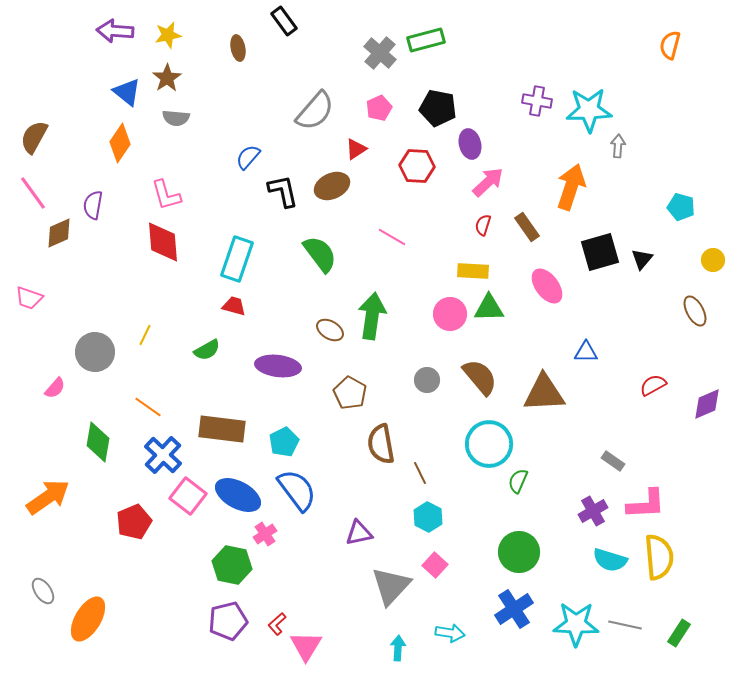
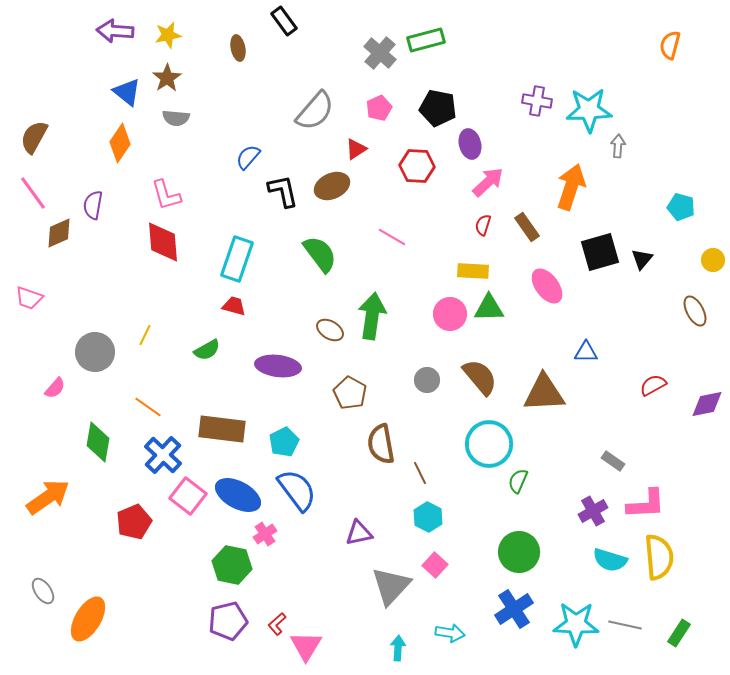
purple diamond at (707, 404): rotated 12 degrees clockwise
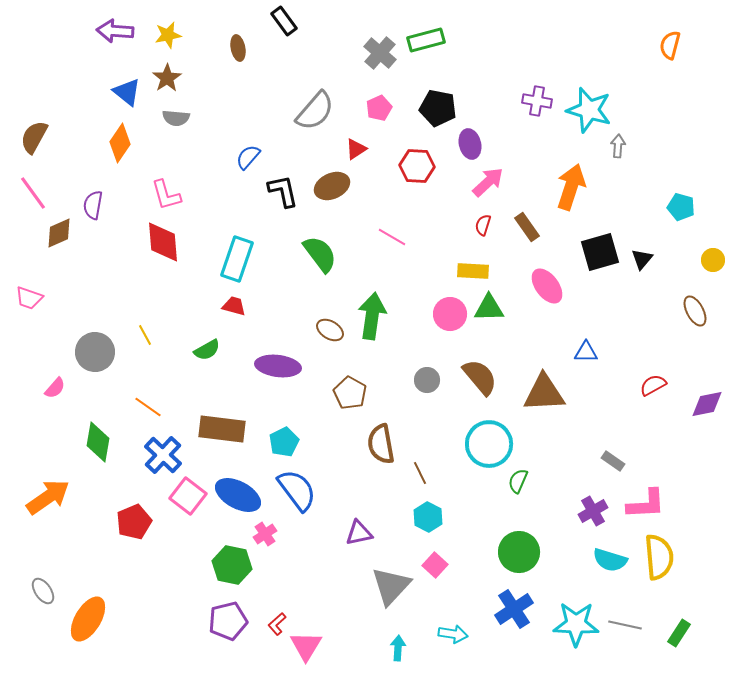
cyan star at (589, 110): rotated 18 degrees clockwise
yellow line at (145, 335): rotated 55 degrees counterclockwise
cyan arrow at (450, 633): moved 3 px right, 1 px down
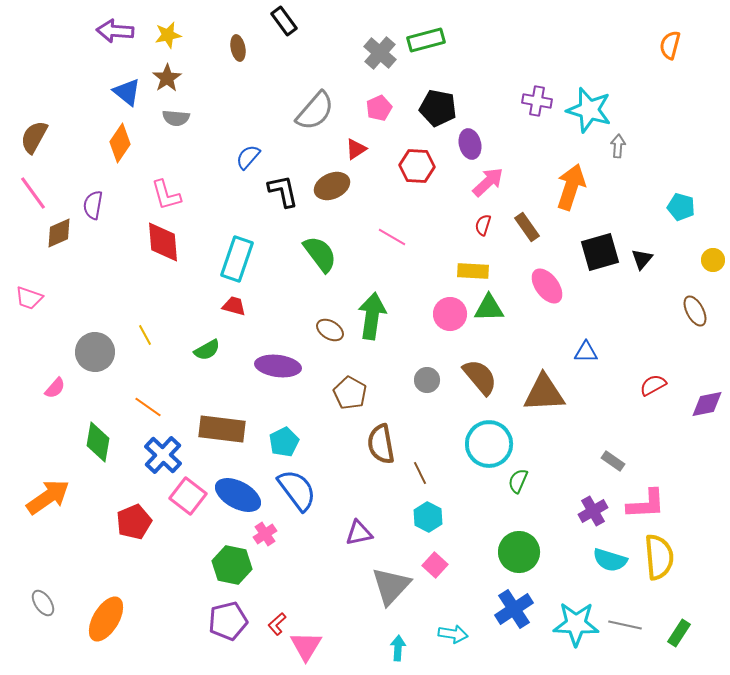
gray ellipse at (43, 591): moved 12 px down
orange ellipse at (88, 619): moved 18 px right
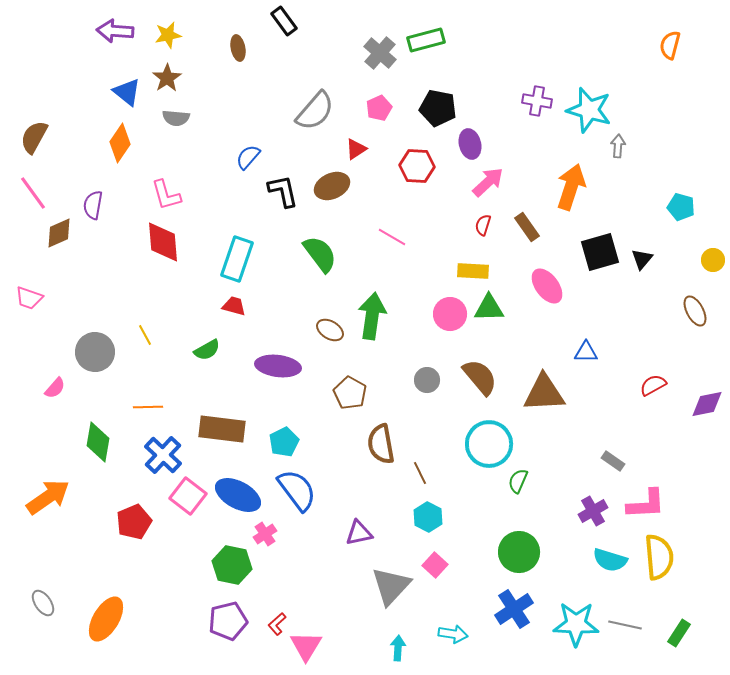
orange line at (148, 407): rotated 36 degrees counterclockwise
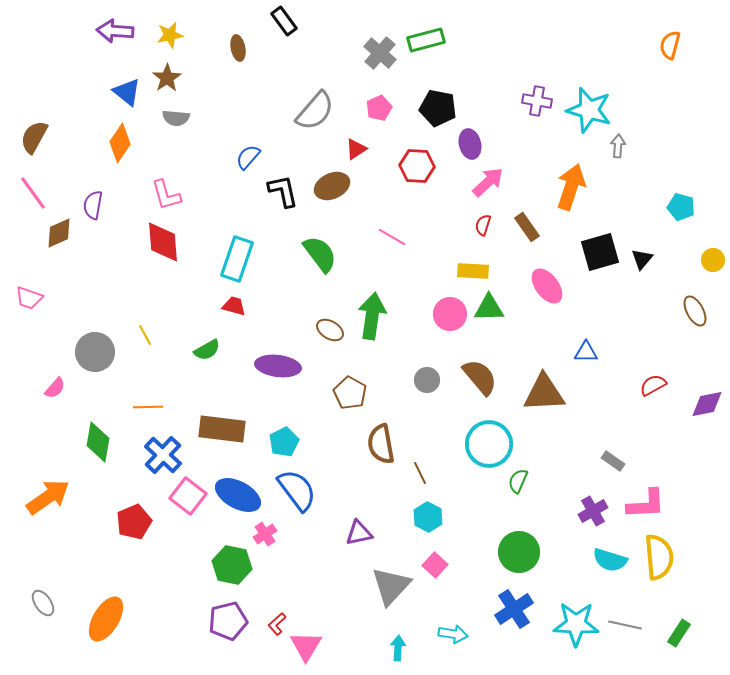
yellow star at (168, 35): moved 2 px right
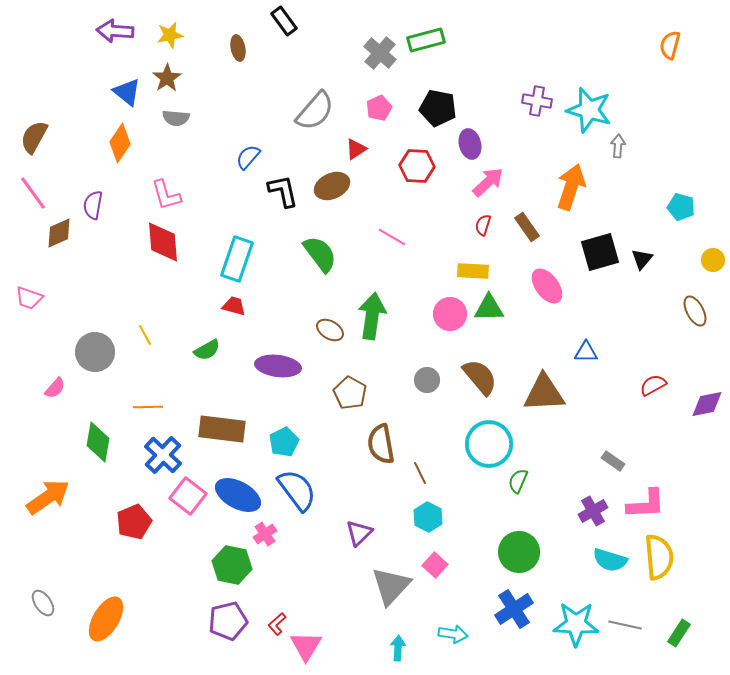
purple triangle at (359, 533): rotated 32 degrees counterclockwise
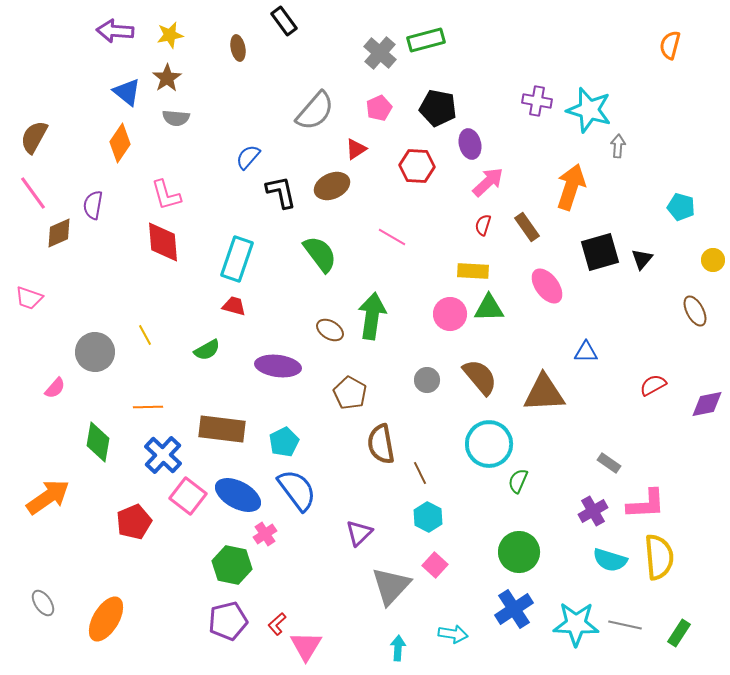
black L-shape at (283, 191): moved 2 px left, 1 px down
gray rectangle at (613, 461): moved 4 px left, 2 px down
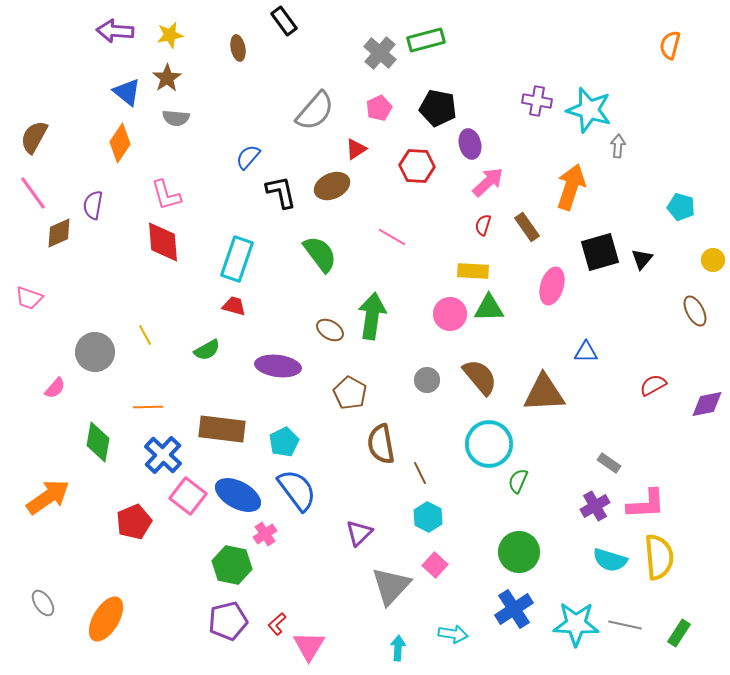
pink ellipse at (547, 286): moved 5 px right; rotated 54 degrees clockwise
purple cross at (593, 511): moved 2 px right, 5 px up
pink triangle at (306, 646): moved 3 px right
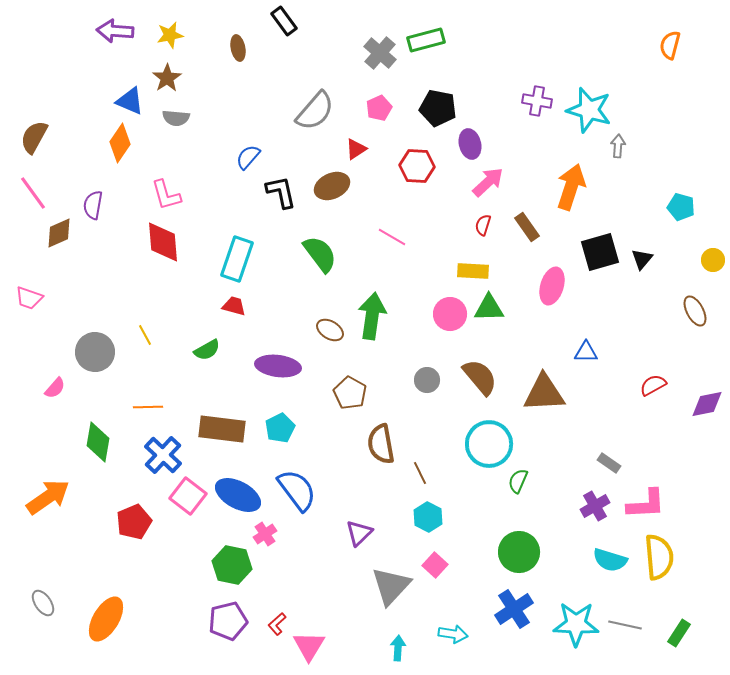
blue triangle at (127, 92): moved 3 px right, 9 px down; rotated 16 degrees counterclockwise
cyan pentagon at (284, 442): moved 4 px left, 14 px up
